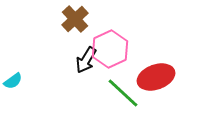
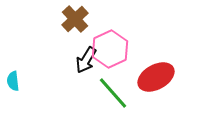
red ellipse: rotated 9 degrees counterclockwise
cyan semicircle: rotated 120 degrees clockwise
green line: moved 10 px left; rotated 6 degrees clockwise
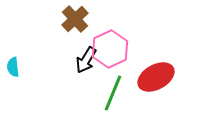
cyan semicircle: moved 14 px up
green line: rotated 63 degrees clockwise
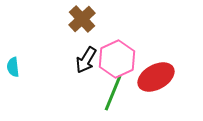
brown cross: moved 7 px right
pink hexagon: moved 7 px right, 10 px down
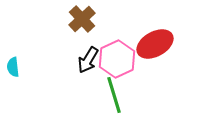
black arrow: moved 2 px right
red ellipse: moved 1 px left, 33 px up
green line: moved 1 px right, 2 px down; rotated 39 degrees counterclockwise
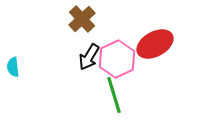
black arrow: moved 1 px right, 3 px up
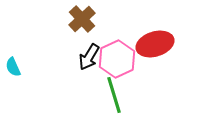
red ellipse: rotated 12 degrees clockwise
cyan semicircle: rotated 18 degrees counterclockwise
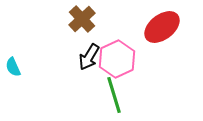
red ellipse: moved 7 px right, 17 px up; rotated 21 degrees counterclockwise
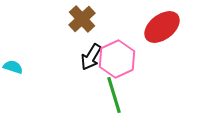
black arrow: moved 2 px right
cyan semicircle: rotated 132 degrees clockwise
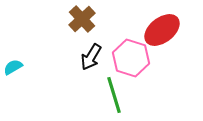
red ellipse: moved 3 px down
pink hexagon: moved 14 px right, 1 px up; rotated 18 degrees counterclockwise
cyan semicircle: rotated 48 degrees counterclockwise
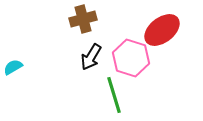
brown cross: moved 1 px right; rotated 28 degrees clockwise
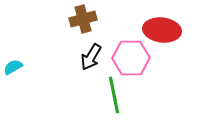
red ellipse: rotated 45 degrees clockwise
pink hexagon: rotated 18 degrees counterclockwise
green line: rotated 6 degrees clockwise
